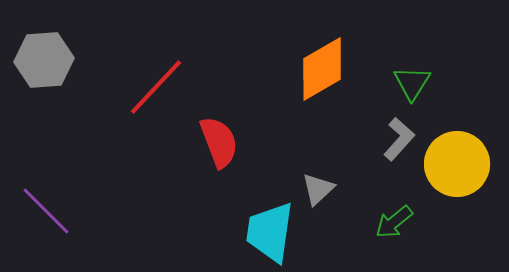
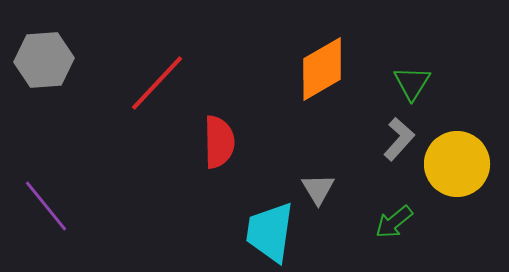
red line: moved 1 px right, 4 px up
red semicircle: rotated 20 degrees clockwise
gray triangle: rotated 18 degrees counterclockwise
purple line: moved 5 px up; rotated 6 degrees clockwise
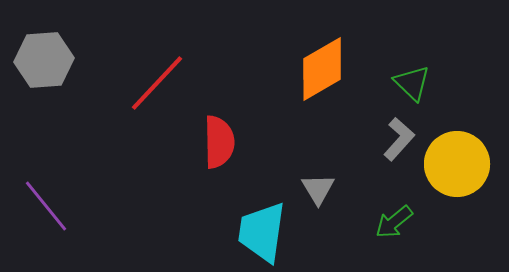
green triangle: rotated 18 degrees counterclockwise
cyan trapezoid: moved 8 px left
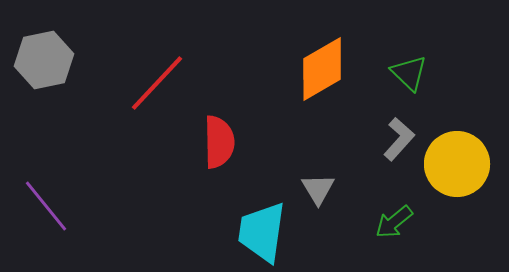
gray hexagon: rotated 8 degrees counterclockwise
green triangle: moved 3 px left, 10 px up
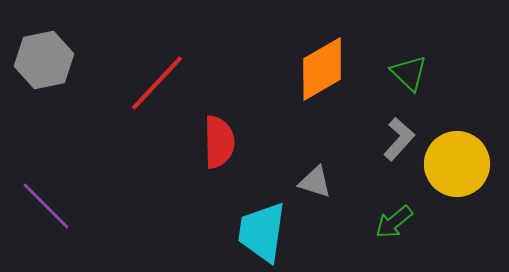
gray triangle: moved 3 px left, 7 px up; rotated 42 degrees counterclockwise
purple line: rotated 6 degrees counterclockwise
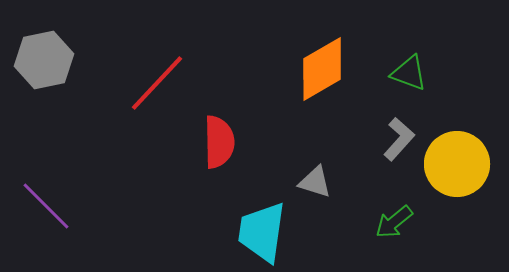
green triangle: rotated 24 degrees counterclockwise
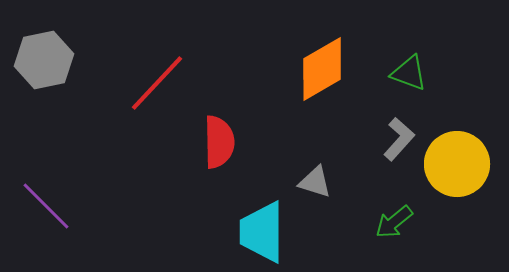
cyan trapezoid: rotated 8 degrees counterclockwise
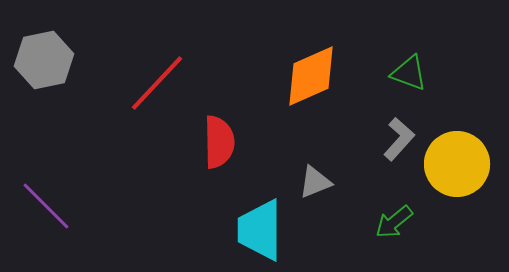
orange diamond: moved 11 px left, 7 px down; rotated 6 degrees clockwise
gray triangle: rotated 39 degrees counterclockwise
cyan trapezoid: moved 2 px left, 2 px up
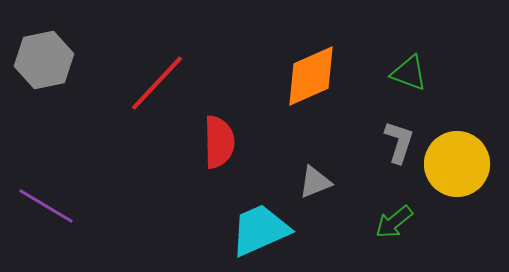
gray L-shape: moved 3 px down; rotated 24 degrees counterclockwise
purple line: rotated 14 degrees counterclockwise
cyan trapezoid: rotated 66 degrees clockwise
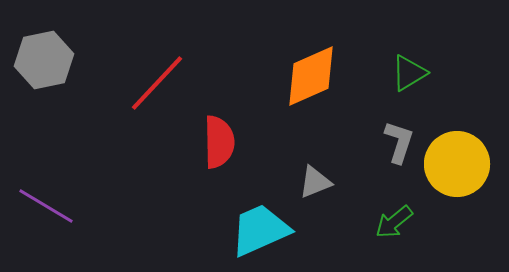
green triangle: rotated 51 degrees counterclockwise
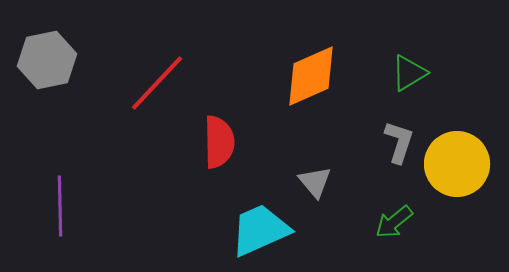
gray hexagon: moved 3 px right
gray triangle: rotated 48 degrees counterclockwise
purple line: moved 14 px right; rotated 58 degrees clockwise
